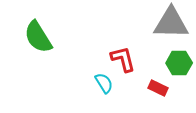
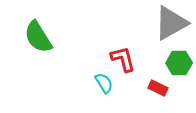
gray triangle: rotated 30 degrees counterclockwise
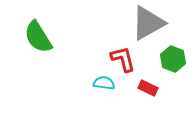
gray triangle: moved 23 px left
green hexagon: moved 6 px left, 4 px up; rotated 20 degrees clockwise
cyan semicircle: rotated 50 degrees counterclockwise
red rectangle: moved 10 px left
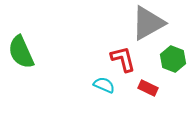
green semicircle: moved 17 px left, 15 px down; rotated 8 degrees clockwise
cyan semicircle: moved 2 px down; rotated 15 degrees clockwise
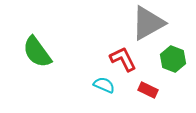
green semicircle: moved 16 px right; rotated 12 degrees counterclockwise
red L-shape: rotated 12 degrees counterclockwise
red rectangle: moved 2 px down
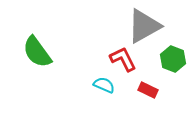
gray triangle: moved 4 px left, 3 px down
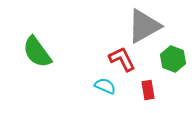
red L-shape: moved 1 px left
cyan semicircle: moved 1 px right, 1 px down
red rectangle: rotated 54 degrees clockwise
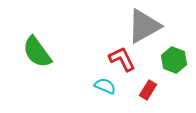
green hexagon: moved 1 px right, 1 px down
red rectangle: rotated 42 degrees clockwise
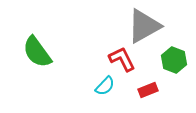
cyan semicircle: rotated 110 degrees clockwise
red rectangle: rotated 36 degrees clockwise
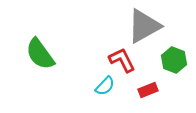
green semicircle: moved 3 px right, 2 px down
red L-shape: moved 1 px down
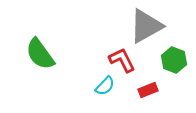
gray triangle: moved 2 px right
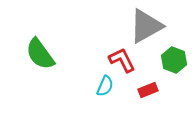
cyan semicircle: rotated 20 degrees counterclockwise
